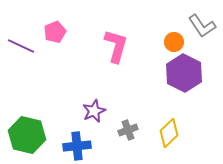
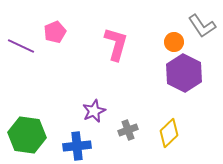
pink L-shape: moved 2 px up
green hexagon: rotated 6 degrees counterclockwise
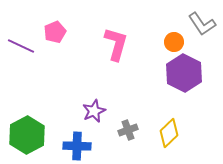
gray L-shape: moved 2 px up
green hexagon: rotated 24 degrees clockwise
blue cross: rotated 8 degrees clockwise
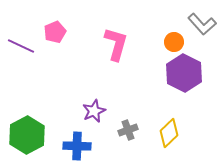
gray L-shape: rotated 8 degrees counterclockwise
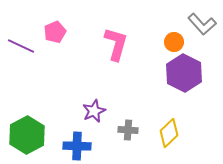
gray cross: rotated 24 degrees clockwise
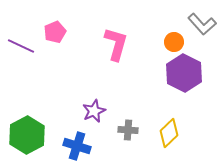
blue cross: rotated 16 degrees clockwise
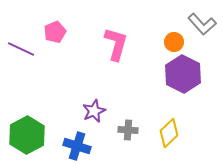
purple line: moved 3 px down
purple hexagon: moved 1 px left, 1 px down
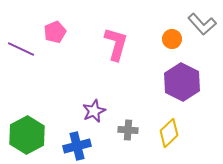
orange circle: moved 2 px left, 3 px up
purple hexagon: moved 1 px left, 8 px down
blue cross: rotated 32 degrees counterclockwise
